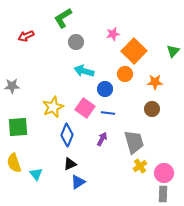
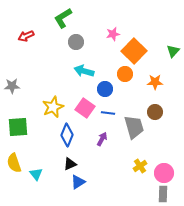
brown circle: moved 3 px right, 3 px down
gray trapezoid: moved 15 px up
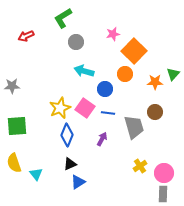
green triangle: moved 23 px down
yellow star: moved 7 px right, 1 px down
green square: moved 1 px left, 1 px up
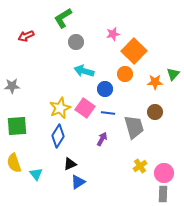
blue diamond: moved 9 px left, 1 px down; rotated 10 degrees clockwise
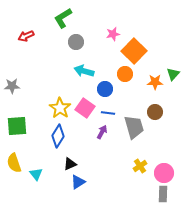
yellow star: rotated 15 degrees counterclockwise
purple arrow: moved 7 px up
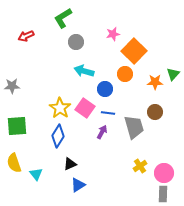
blue triangle: moved 3 px down
